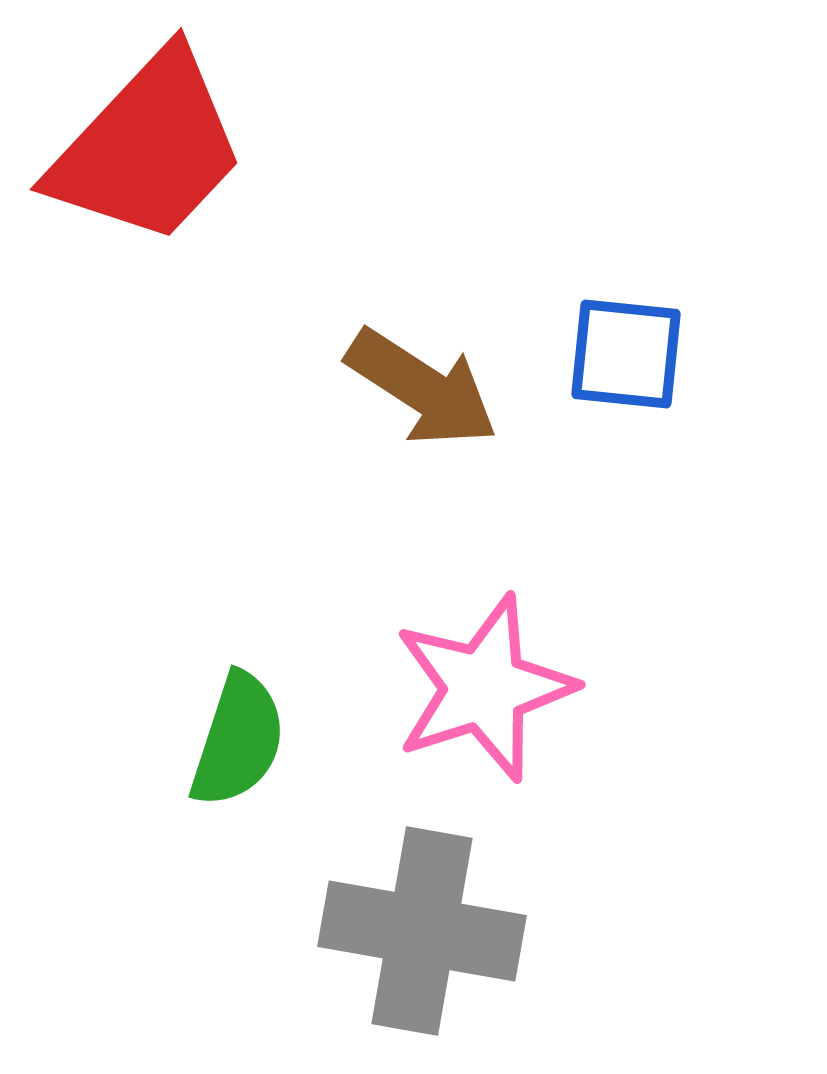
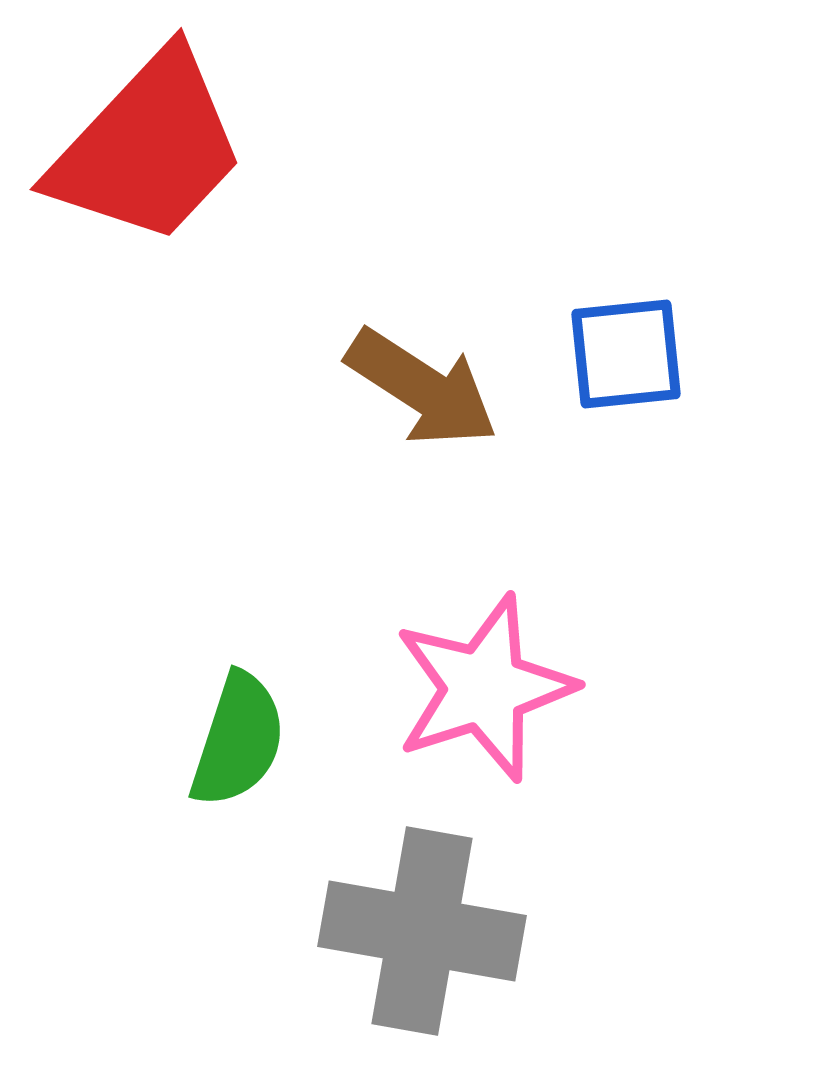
blue square: rotated 12 degrees counterclockwise
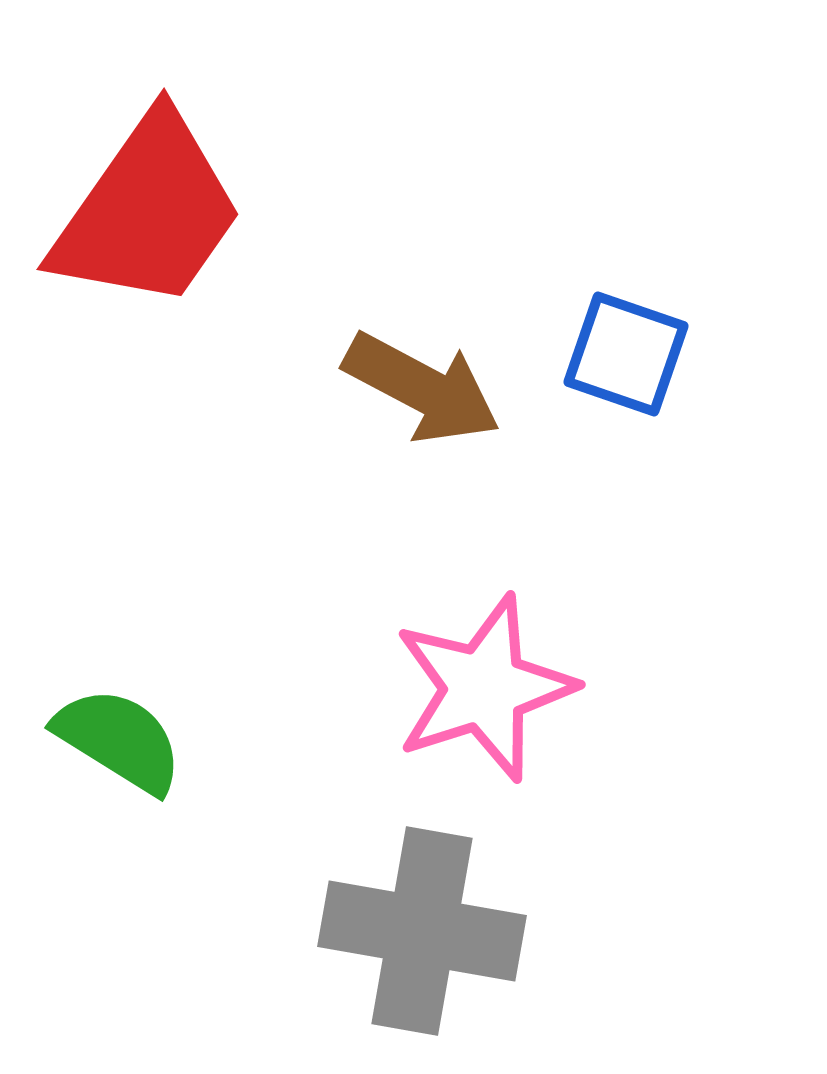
red trapezoid: moved 64 px down; rotated 8 degrees counterclockwise
blue square: rotated 25 degrees clockwise
brown arrow: rotated 5 degrees counterclockwise
green semicircle: moved 119 px left; rotated 76 degrees counterclockwise
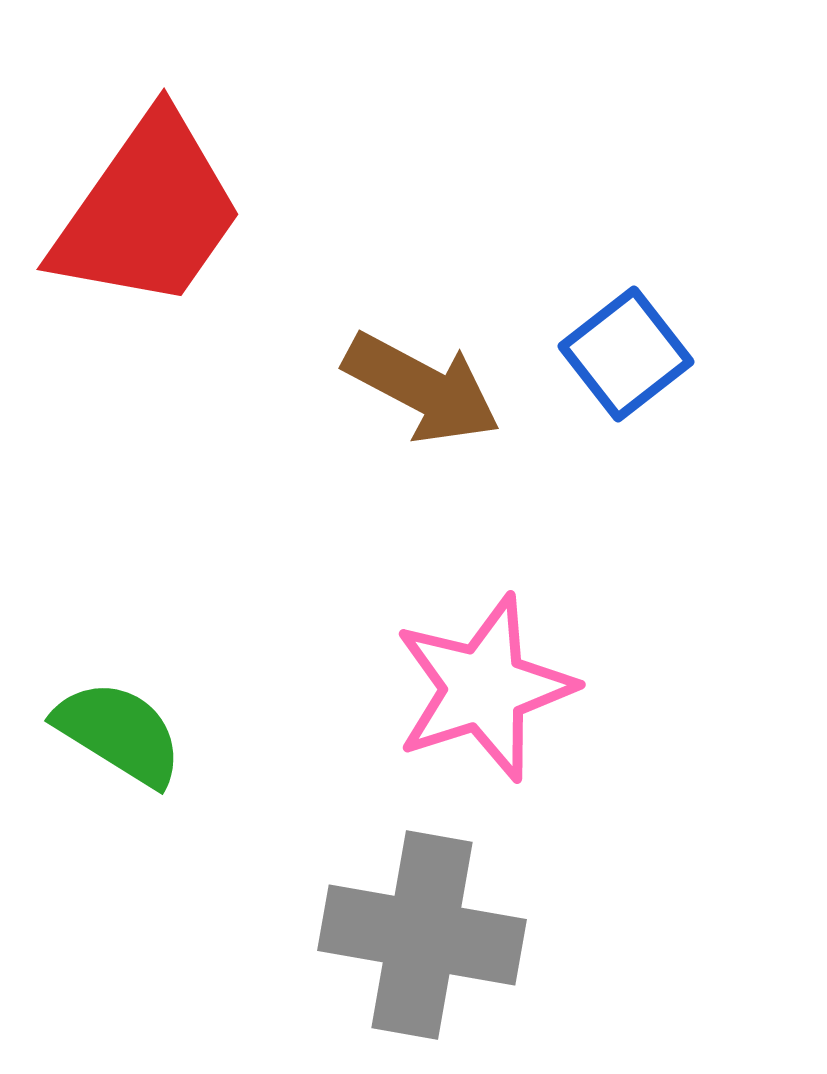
blue square: rotated 33 degrees clockwise
green semicircle: moved 7 px up
gray cross: moved 4 px down
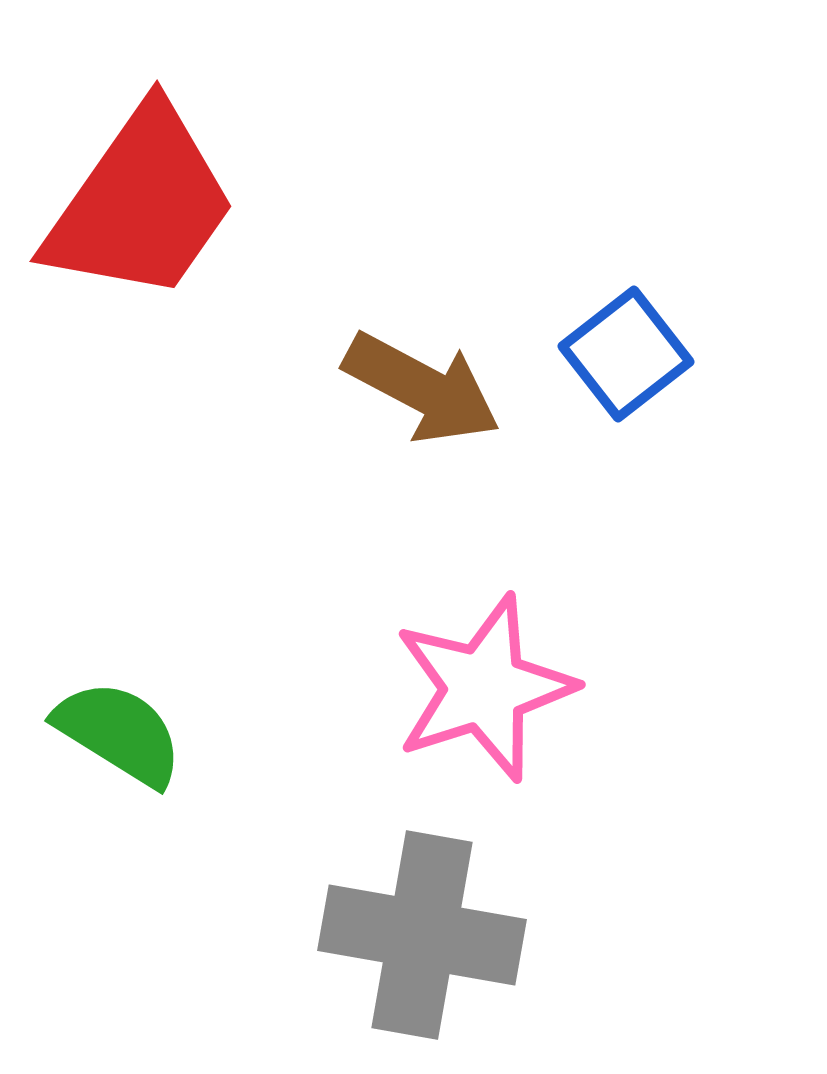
red trapezoid: moved 7 px left, 8 px up
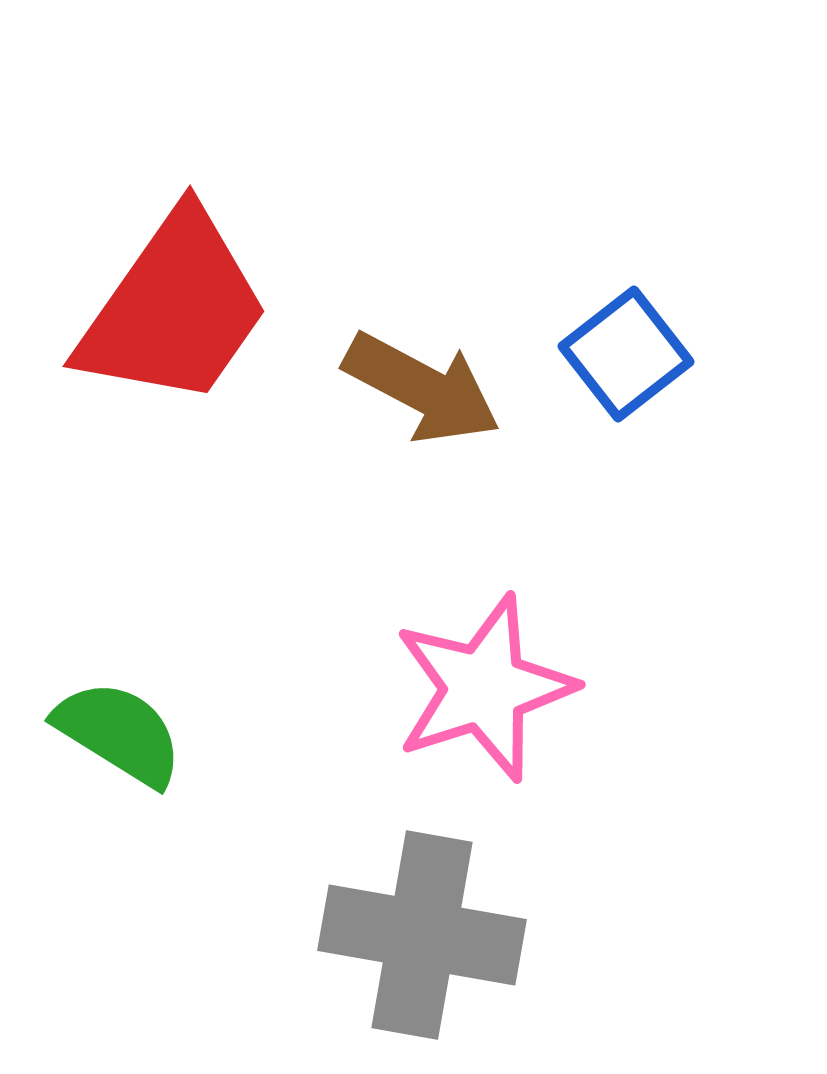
red trapezoid: moved 33 px right, 105 px down
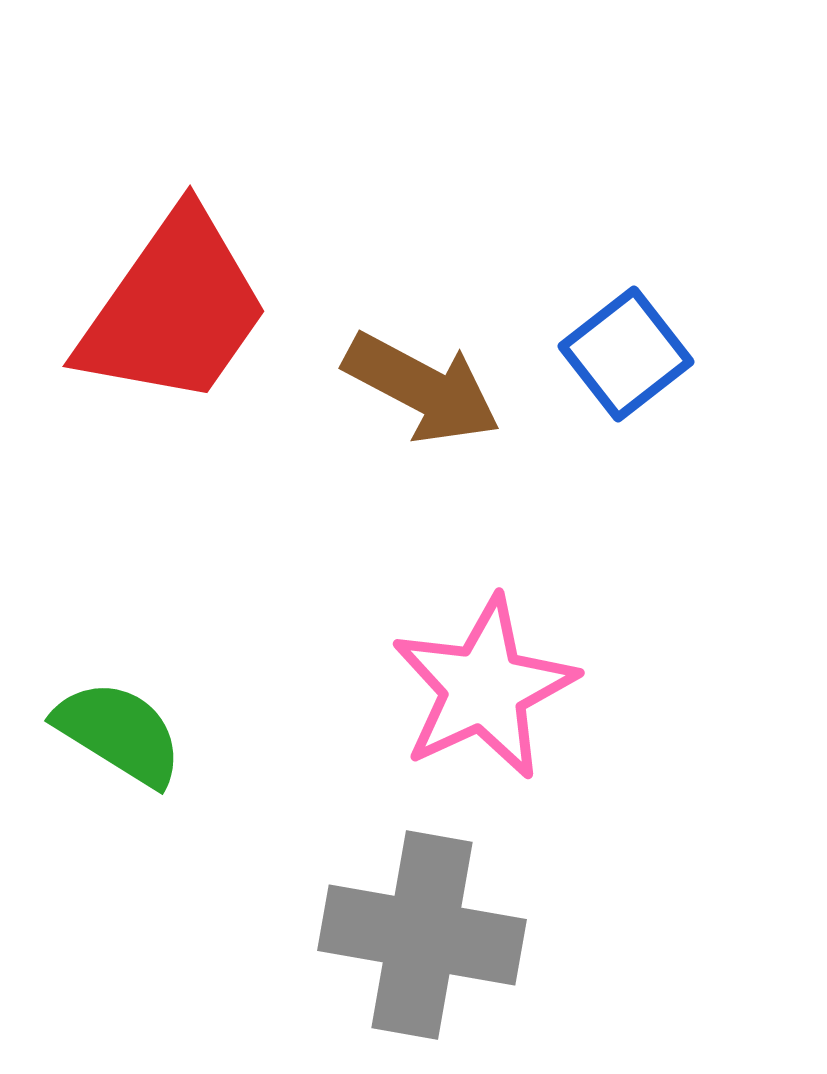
pink star: rotated 7 degrees counterclockwise
